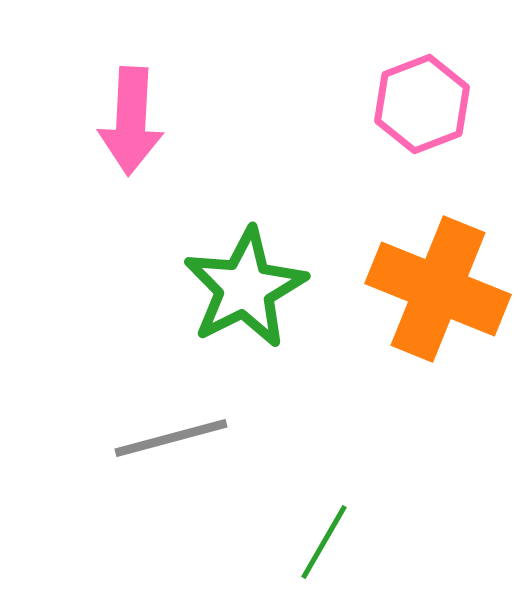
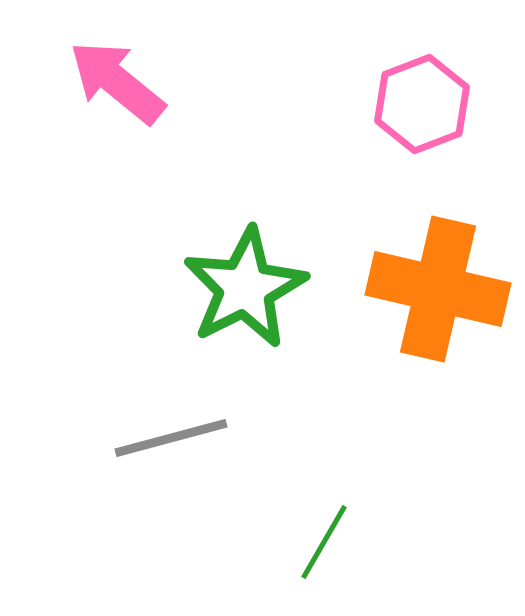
pink arrow: moved 14 px left, 39 px up; rotated 126 degrees clockwise
orange cross: rotated 9 degrees counterclockwise
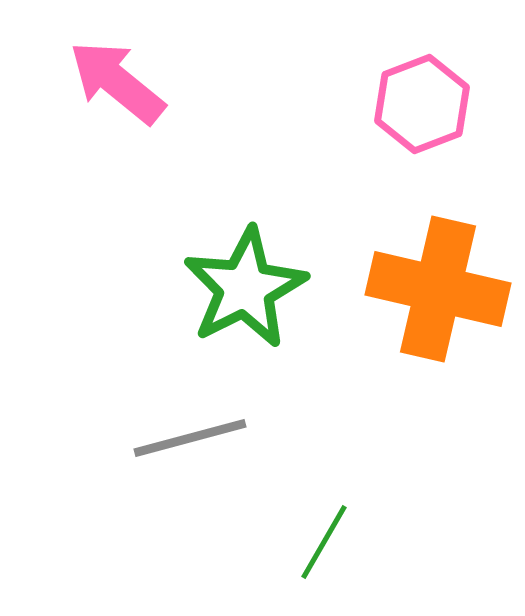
gray line: moved 19 px right
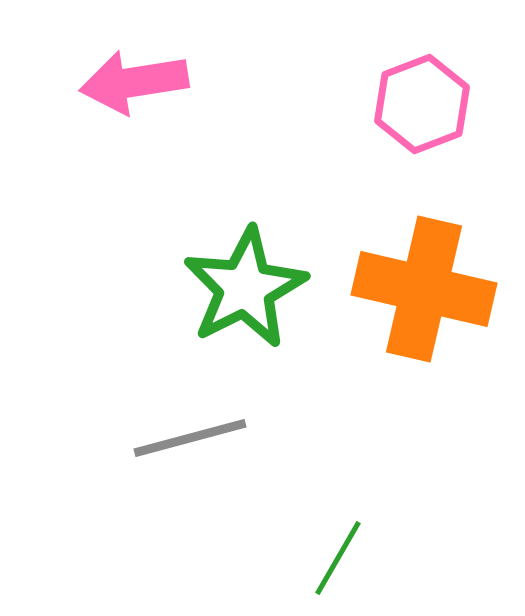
pink arrow: moved 17 px right; rotated 48 degrees counterclockwise
orange cross: moved 14 px left
green line: moved 14 px right, 16 px down
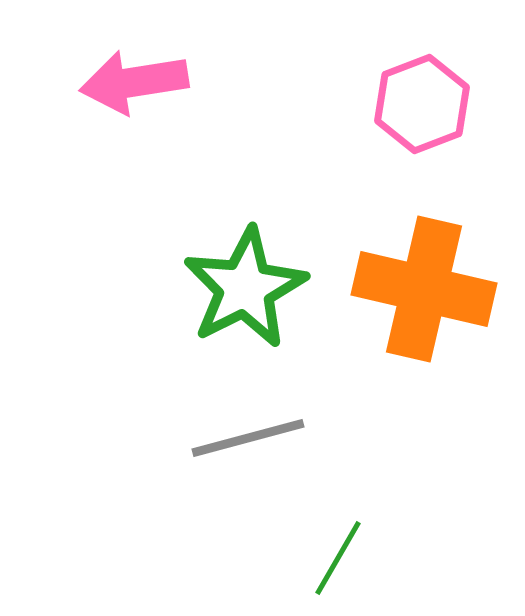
gray line: moved 58 px right
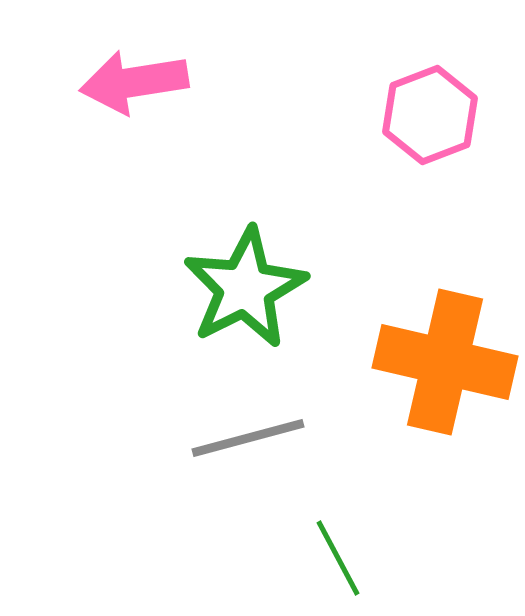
pink hexagon: moved 8 px right, 11 px down
orange cross: moved 21 px right, 73 px down
green line: rotated 58 degrees counterclockwise
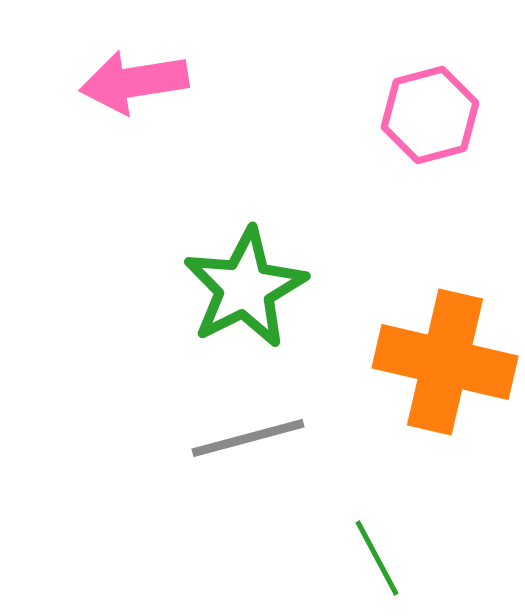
pink hexagon: rotated 6 degrees clockwise
green line: moved 39 px right
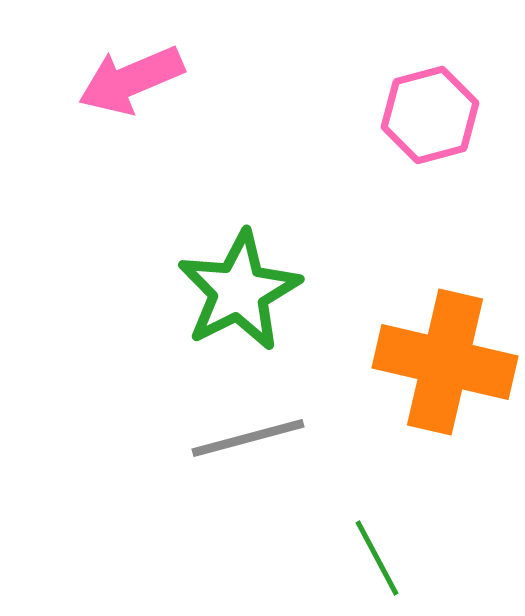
pink arrow: moved 3 px left, 2 px up; rotated 14 degrees counterclockwise
green star: moved 6 px left, 3 px down
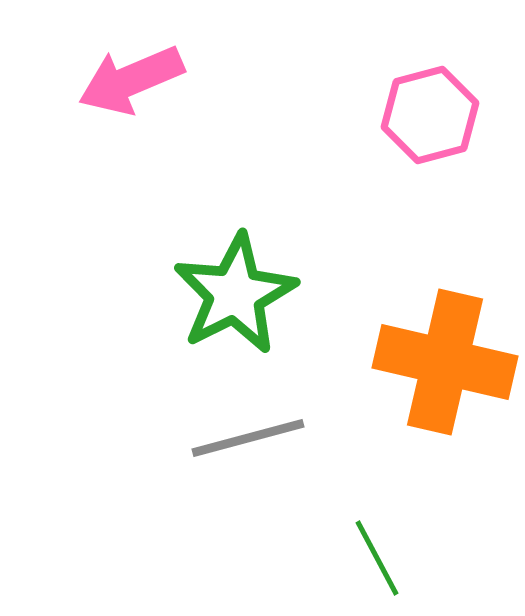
green star: moved 4 px left, 3 px down
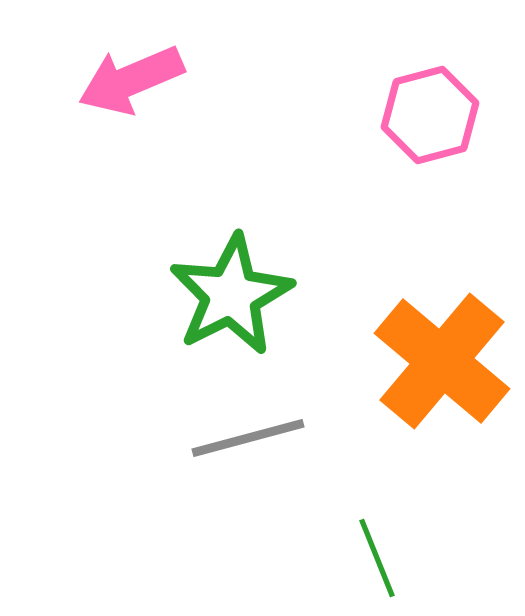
green star: moved 4 px left, 1 px down
orange cross: moved 3 px left, 1 px up; rotated 27 degrees clockwise
green line: rotated 6 degrees clockwise
